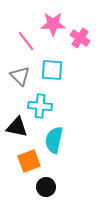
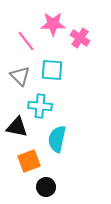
cyan semicircle: moved 3 px right, 1 px up
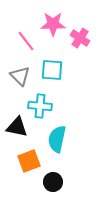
black circle: moved 7 px right, 5 px up
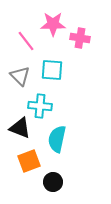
pink cross: rotated 24 degrees counterclockwise
black triangle: moved 3 px right, 1 px down; rotated 10 degrees clockwise
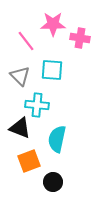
cyan cross: moved 3 px left, 1 px up
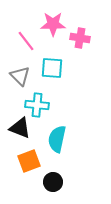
cyan square: moved 2 px up
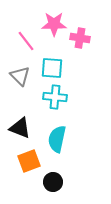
pink star: moved 1 px right
cyan cross: moved 18 px right, 8 px up
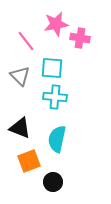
pink star: moved 2 px right; rotated 10 degrees counterclockwise
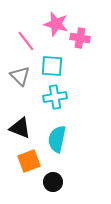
pink star: rotated 25 degrees clockwise
cyan square: moved 2 px up
cyan cross: rotated 15 degrees counterclockwise
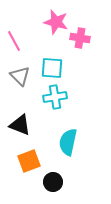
pink star: moved 2 px up
pink line: moved 12 px left; rotated 10 degrees clockwise
cyan square: moved 2 px down
black triangle: moved 3 px up
cyan semicircle: moved 11 px right, 3 px down
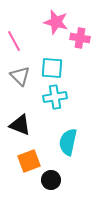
black circle: moved 2 px left, 2 px up
